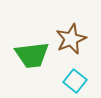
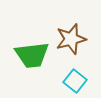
brown star: rotated 8 degrees clockwise
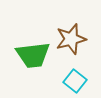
green trapezoid: moved 1 px right
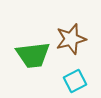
cyan square: rotated 25 degrees clockwise
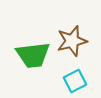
brown star: moved 1 px right, 2 px down
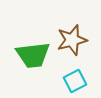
brown star: moved 1 px up
